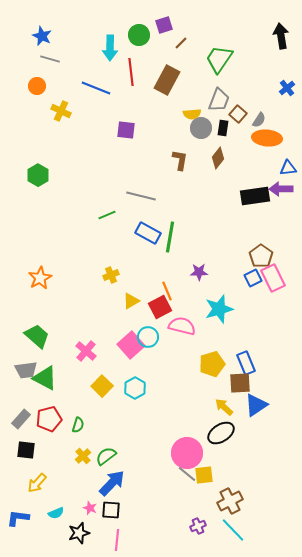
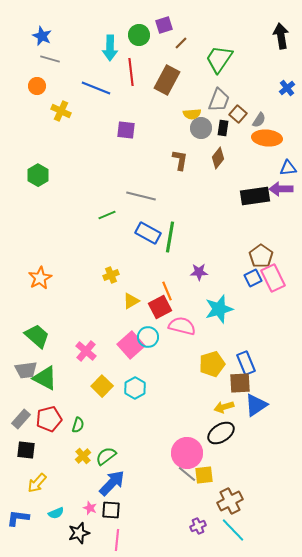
yellow arrow at (224, 407): rotated 60 degrees counterclockwise
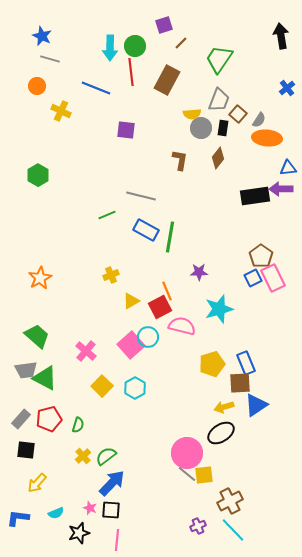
green circle at (139, 35): moved 4 px left, 11 px down
blue rectangle at (148, 233): moved 2 px left, 3 px up
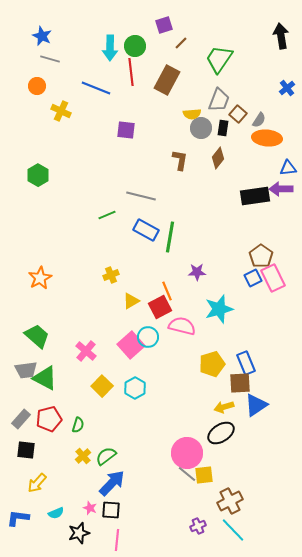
purple star at (199, 272): moved 2 px left
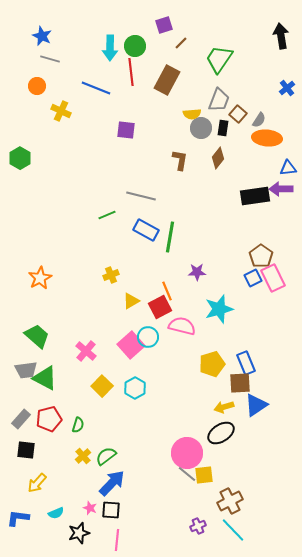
green hexagon at (38, 175): moved 18 px left, 17 px up
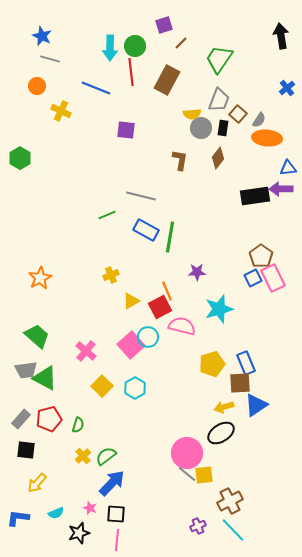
black square at (111, 510): moved 5 px right, 4 px down
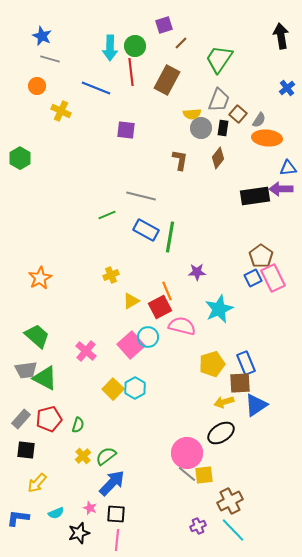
cyan star at (219, 309): rotated 8 degrees counterclockwise
yellow square at (102, 386): moved 11 px right, 3 px down
yellow arrow at (224, 407): moved 5 px up
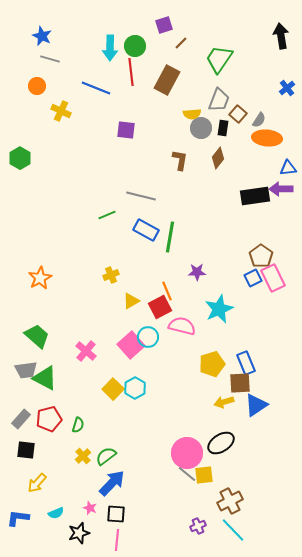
black ellipse at (221, 433): moved 10 px down
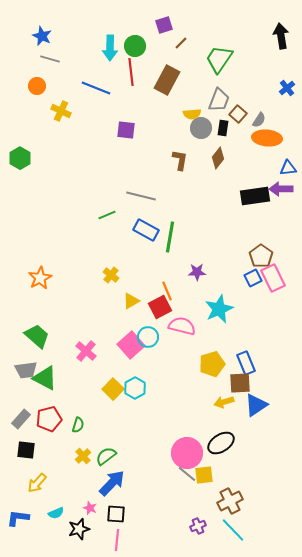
yellow cross at (111, 275): rotated 28 degrees counterclockwise
black star at (79, 533): moved 4 px up
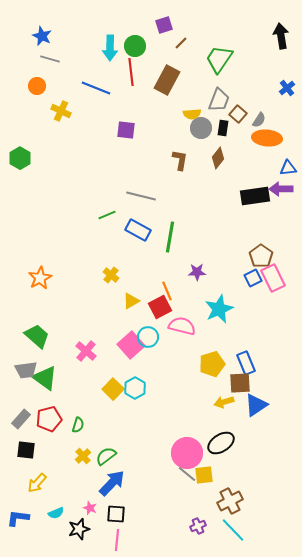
blue rectangle at (146, 230): moved 8 px left
green triangle at (45, 378): rotated 8 degrees clockwise
